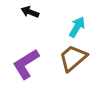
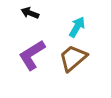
black arrow: moved 1 px down
purple L-shape: moved 6 px right, 9 px up
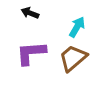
purple L-shape: moved 1 px left, 2 px up; rotated 28 degrees clockwise
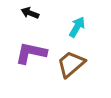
purple L-shape: rotated 16 degrees clockwise
brown trapezoid: moved 2 px left, 6 px down
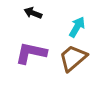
black arrow: moved 3 px right
brown trapezoid: moved 2 px right, 6 px up
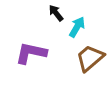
black arrow: moved 23 px right; rotated 30 degrees clockwise
brown trapezoid: moved 17 px right
